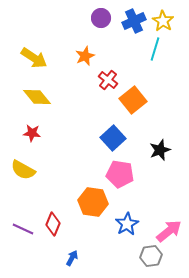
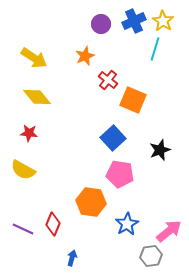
purple circle: moved 6 px down
orange square: rotated 28 degrees counterclockwise
red star: moved 3 px left
orange hexagon: moved 2 px left
blue arrow: rotated 14 degrees counterclockwise
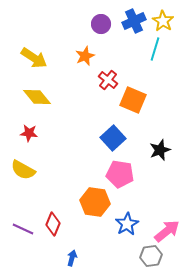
orange hexagon: moved 4 px right
pink arrow: moved 2 px left
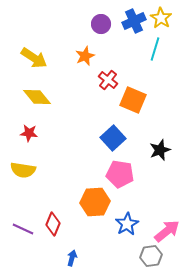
yellow star: moved 2 px left, 3 px up
yellow semicircle: rotated 20 degrees counterclockwise
orange hexagon: rotated 12 degrees counterclockwise
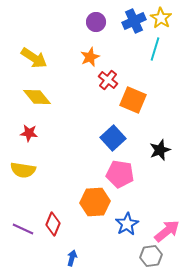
purple circle: moved 5 px left, 2 px up
orange star: moved 5 px right, 1 px down
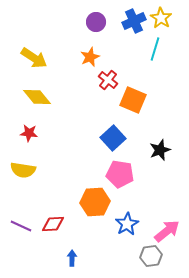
red diamond: rotated 65 degrees clockwise
purple line: moved 2 px left, 3 px up
blue arrow: rotated 14 degrees counterclockwise
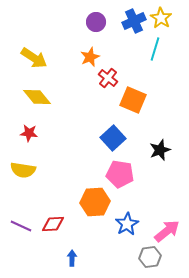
red cross: moved 2 px up
gray hexagon: moved 1 px left, 1 px down
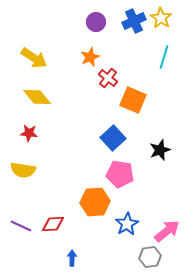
cyan line: moved 9 px right, 8 px down
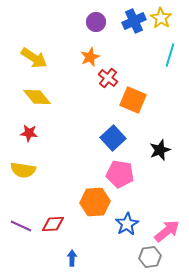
cyan line: moved 6 px right, 2 px up
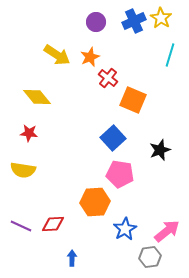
yellow arrow: moved 23 px right, 3 px up
blue star: moved 2 px left, 5 px down
